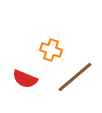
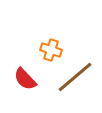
red semicircle: rotated 25 degrees clockwise
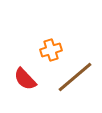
orange cross: rotated 35 degrees counterclockwise
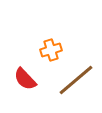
brown line: moved 1 px right, 3 px down
